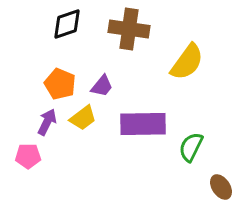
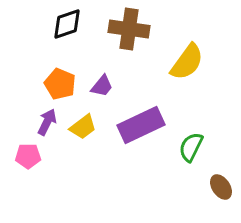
yellow trapezoid: moved 9 px down
purple rectangle: moved 2 px left, 1 px down; rotated 24 degrees counterclockwise
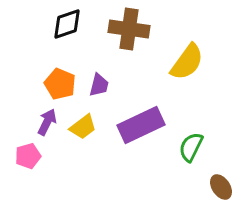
purple trapezoid: moved 3 px left, 1 px up; rotated 25 degrees counterclockwise
pink pentagon: rotated 15 degrees counterclockwise
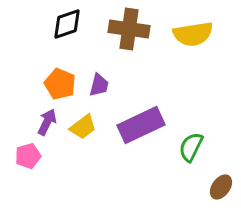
yellow semicircle: moved 6 px right, 28 px up; rotated 45 degrees clockwise
brown ellipse: rotated 70 degrees clockwise
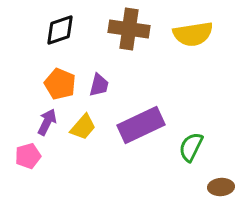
black diamond: moved 7 px left, 6 px down
yellow trapezoid: rotated 12 degrees counterclockwise
brown ellipse: rotated 50 degrees clockwise
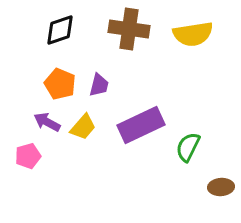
purple arrow: rotated 88 degrees counterclockwise
green semicircle: moved 3 px left
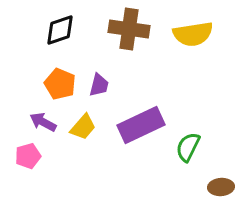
purple arrow: moved 4 px left
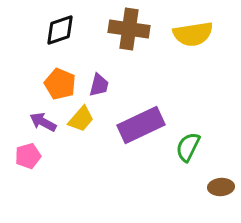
yellow trapezoid: moved 2 px left, 8 px up
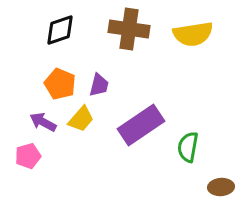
purple rectangle: rotated 9 degrees counterclockwise
green semicircle: rotated 16 degrees counterclockwise
